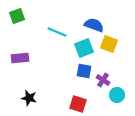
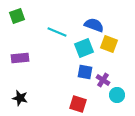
blue square: moved 1 px right, 1 px down
black star: moved 9 px left
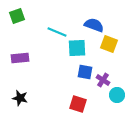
cyan square: moved 7 px left; rotated 18 degrees clockwise
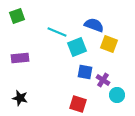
cyan square: moved 1 px up; rotated 18 degrees counterclockwise
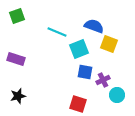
blue semicircle: moved 1 px down
cyan square: moved 2 px right, 2 px down
purple rectangle: moved 4 px left, 1 px down; rotated 24 degrees clockwise
purple cross: rotated 32 degrees clockwise
black star: moved 2 px left, 2 px up; rotated 28 degrees counterclockwise
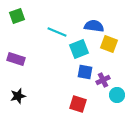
blue semicircle: rotated 12 degrees counterclockwise
